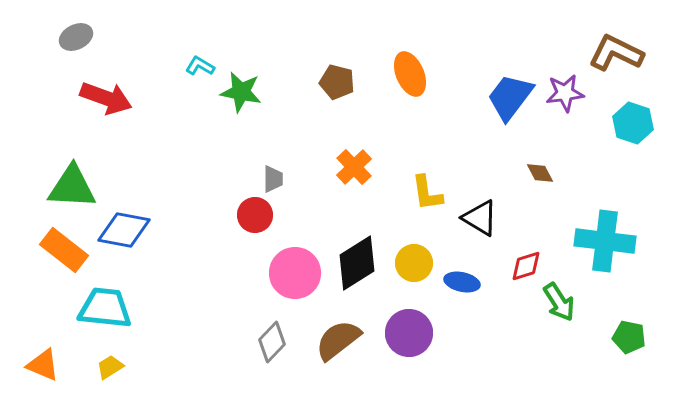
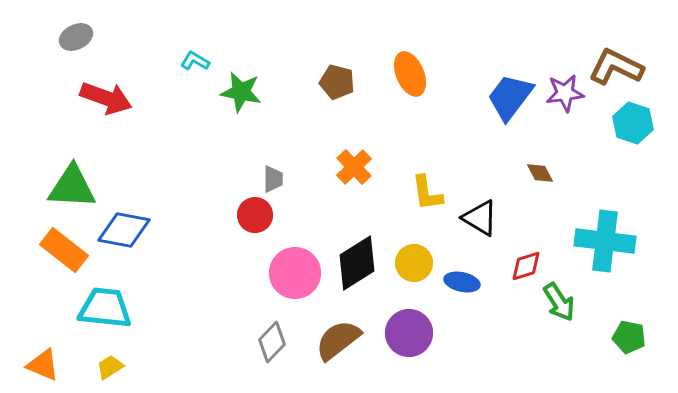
brown L-shape: moved 14 px down
cyan L-shape: moved 5 px left, 5 px up
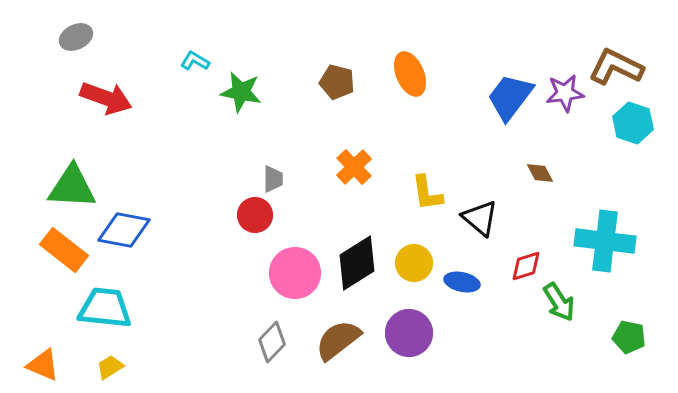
black triangle: rotated 9 degrees clockwise
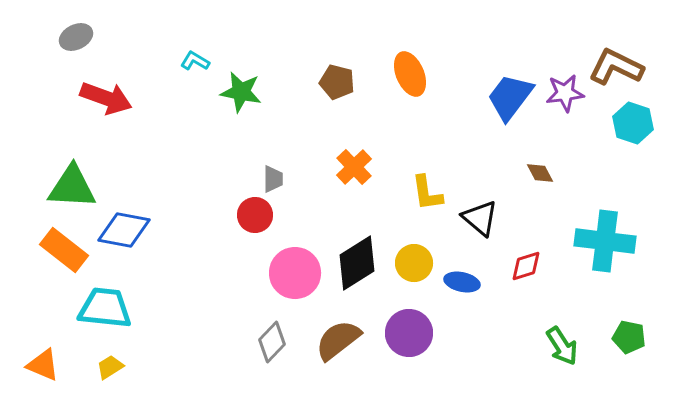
green arrow: moved 3 px right, 44 px down
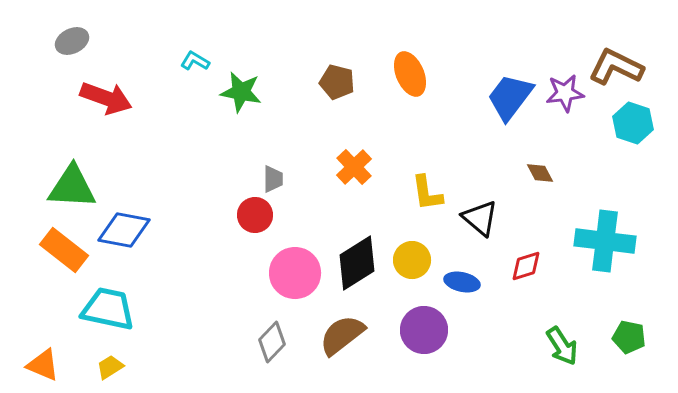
gray ellipse: moved 4 px left, 4 px down
yellow circle: moved 2 px left, 3 px up
cyan trapezoid: moved 3 px right, 1 px down; rotated 6 degrees clockwise
purple circle: moved 15 px right, 3 px up
brown semicircle: moved 4 px right, 5 px up
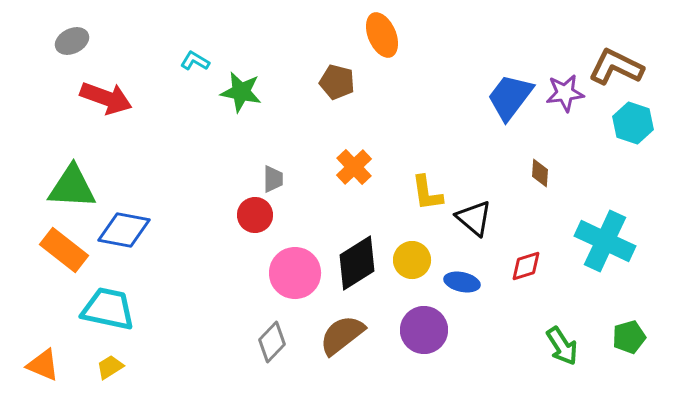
orange ellipse: moved 28 px left, 39 px up
brown diamond: rotated 32 degrees clockwise
black triangle: moved 6 px left
cyan cross: rotated 18 degrees clockwise
green pentagon: rotated 28 degrees counterclockwise
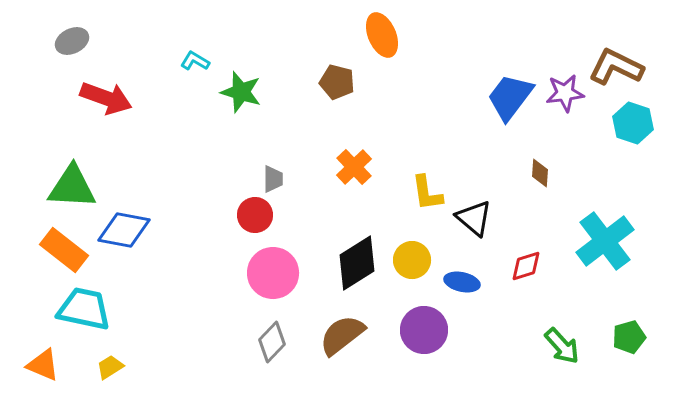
green star: rotated 6 degrees clockwise
cyan cross: rotated 28 degrees clockwise
pink circle: moved 22 px left
cyan trapezoid: moved 24 px left
green arrow: rotated 9 degrees counterclockwise
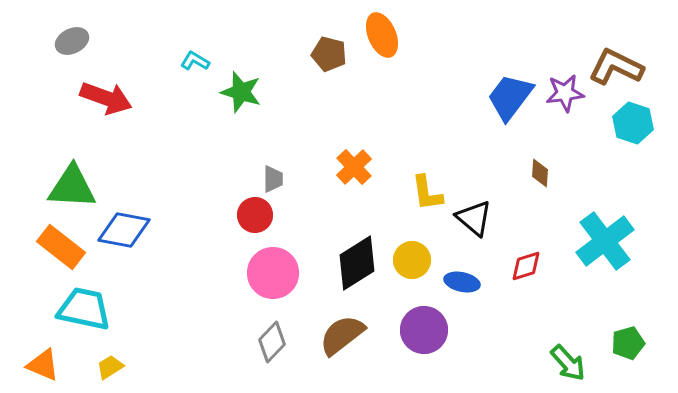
brown pentagon: moved 8 px left, 28 px up
orange rectangle: moved 3 px left, 3 px up
green pentagon: moved 1 px left, 6 px down
green arrow: moved 6 px right, 17 px down
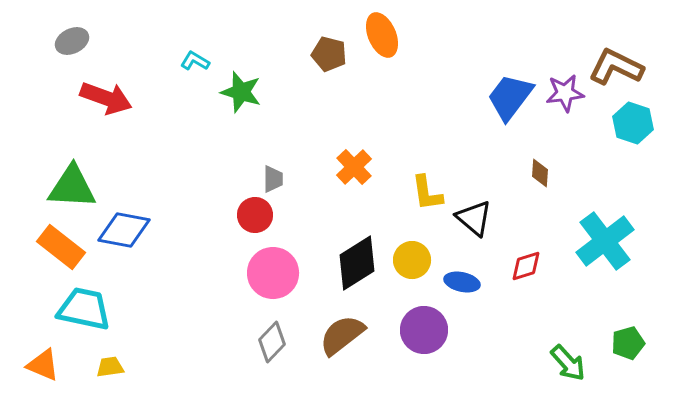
yellow trapezoid: rotated 24 degrees clockwise
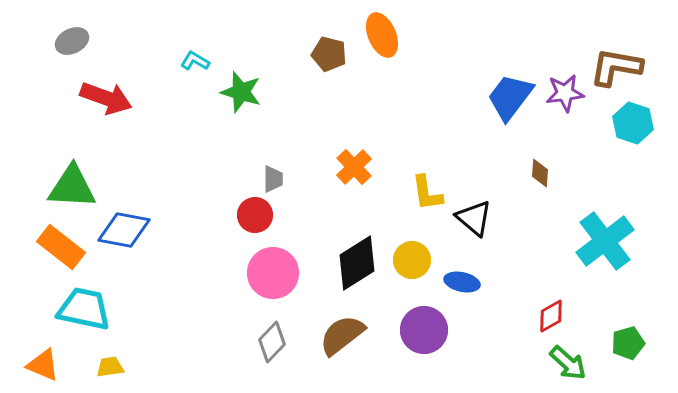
brown L-shape: rotated 16 degrees counterclockwise
red diamond: moved 25 px right, 50 px down; rotated 12 degrees counterclockwise
green arrow: rotated 6 degrees counterclockwise
